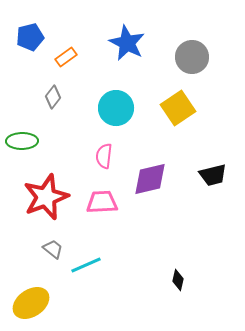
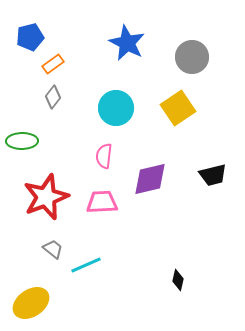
orange rectangle: moved 13 px left, 7 px down
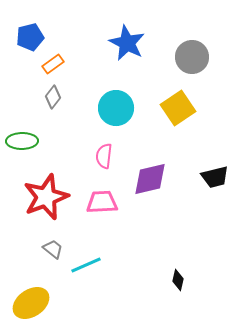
black trapezoid: moved 2 px right, 2 px down
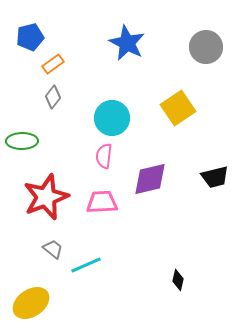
gray circle: moved 14 px right, 10 px up
cyan circle: moved 4 px left, 10 px down
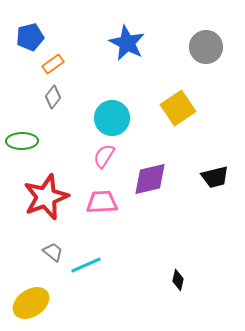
pink semicircle: rotated 25 degrees clockwise
gray trapezoid: moved 3 px down
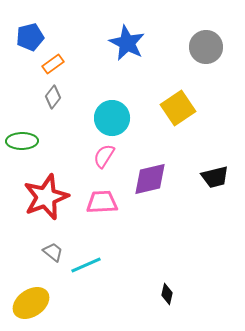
black diamond: moved 11 px left, 14 px down
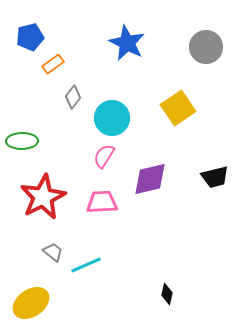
gray diamond: moved 20 px right
red star: moved 3 px left; rotated 6 degrees counterclockwise
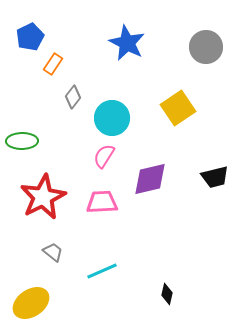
blue pentagon: rotated 12 degrees counterclockwise
orange rectangle: rotated 20 degrees counterclockwise
cyan line: moved 16 px right, 6 px down
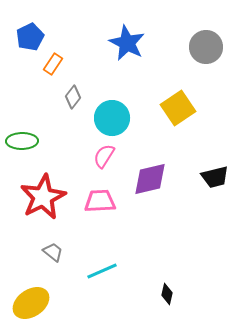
pink trapezoid: moved 2 px left, 1 px up
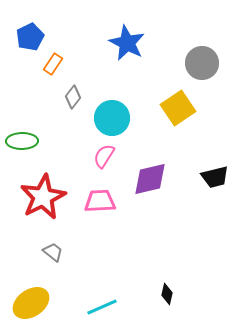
gray circle: moved 4 px left, 16 px down
cyan line: moved 36 px down
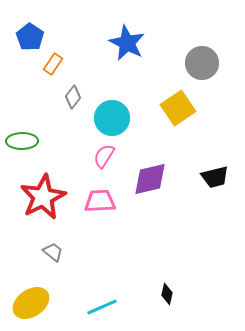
blue pentagon: rotated 12 degrees counterclockwise
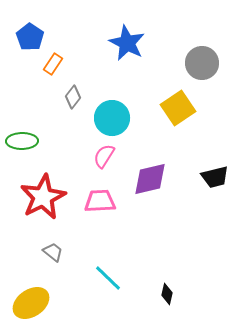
cyan line: moved 6 px right, 29 px up; rotated 68 degrees clockwise
